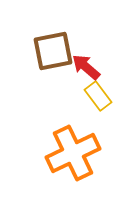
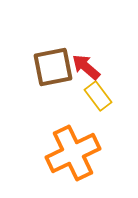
brown square: moved 16 px down
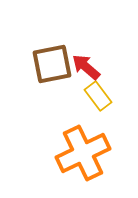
brown square: moved 1 px left, 3 px up
orange cross: moved 10 px right
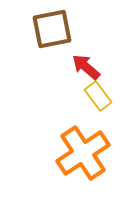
brown square: moved 35 px up
orange cross: rotated 8 degrees counterclockwise
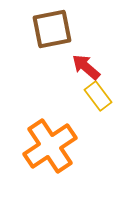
orange cross: moved 33 px left, 7 px up
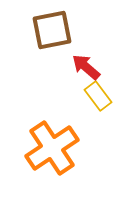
brown square: moved 1 px down
orange cross: moved 2 px right, 2 px down
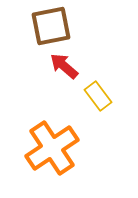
brown square: moved 1 px left, 4 px up
red arrow: moved 22 px left, 1 px up
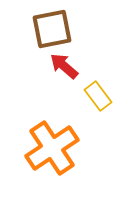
brown square: moved 1 px right, 3 px down
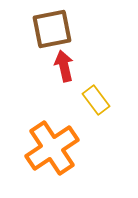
red arrow: rotated 36 degrees clockwise
yellow rectangle: moved 2 px left, 4 px down
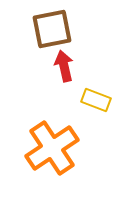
yellow rectangle: rotated 32 degrees counterclockwise
